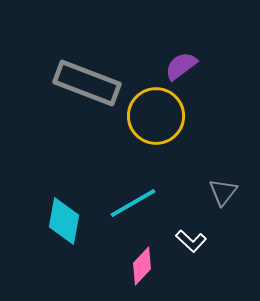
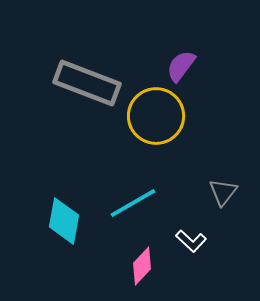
purple semicircle: rotated 16 degrees counterclockwise
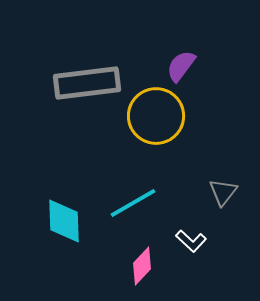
gray rectangle: rotated 28 degrees counterclockwise
cyan diamond: rotated 12 degrees counterclockwise
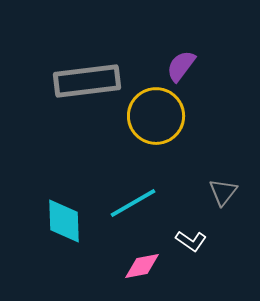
gray rectangle: moved 2 px up
white L-shape: rotated 8 degrees counterclockwise
pink diamond: rotated 36 degrees clockwise
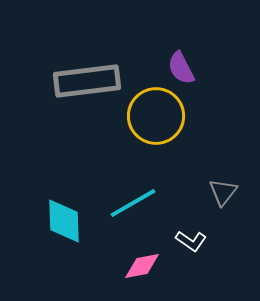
purple semicircle: moved 2 px down; rotated 64 degrees counterclockwise
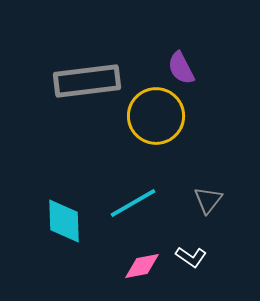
gray triangle: moved 15 px left, 8 px down
white L-shape: moved 16 px down
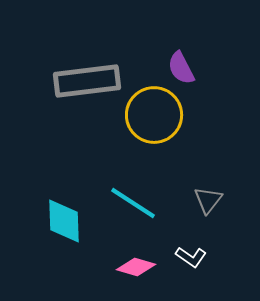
yellow circle: moved 2 px left, 1 px up
cyan line: rotated 63 degrees clockwise
pink diamond: moved 6 px left, 1 px down; rotated 27 degrees clockwise
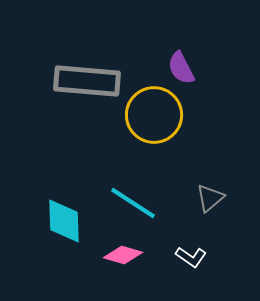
gray rectangle: rotated 12 degrees clockwise
gray triangle: moved 2 px right, 2 px up; rotated 12 degrees clockwise
pink diamond: moved 13 px left, 12 px up
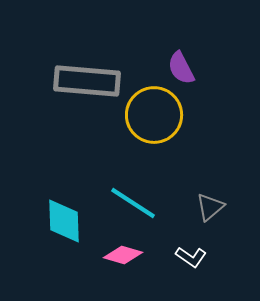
gray triangle: moved 9 px down
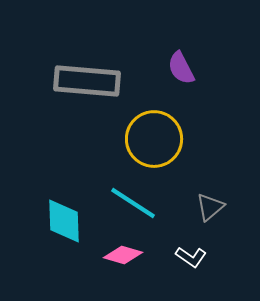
yellow circle: moved 24 px down
